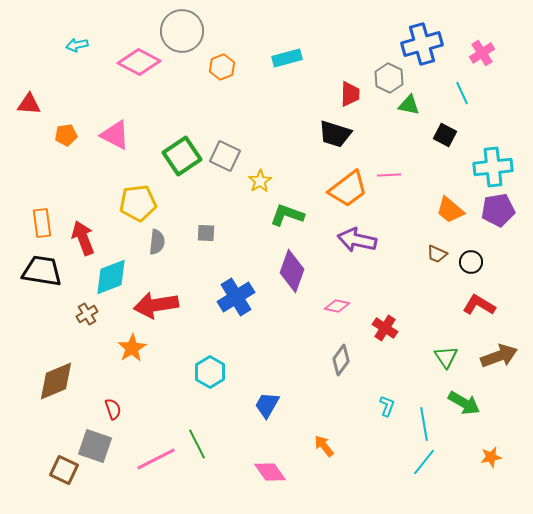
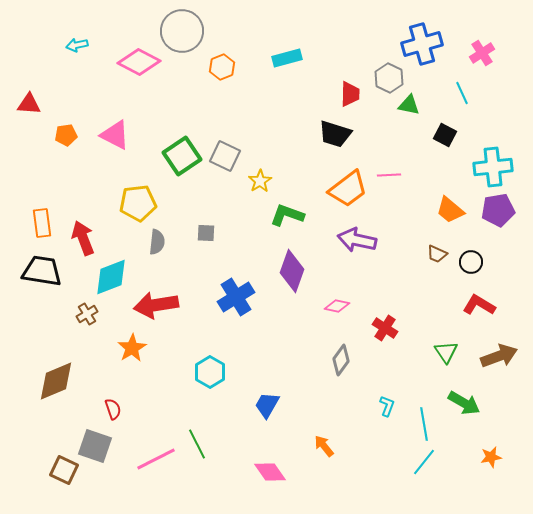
green triangle at (446, 357): moved 5 px up
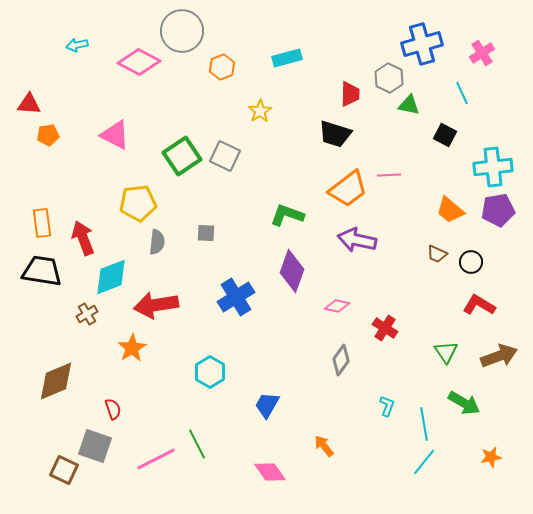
orange pentagon at (66, 135): moved 18 px left
yellow star at (260, 181): moved 70 px up
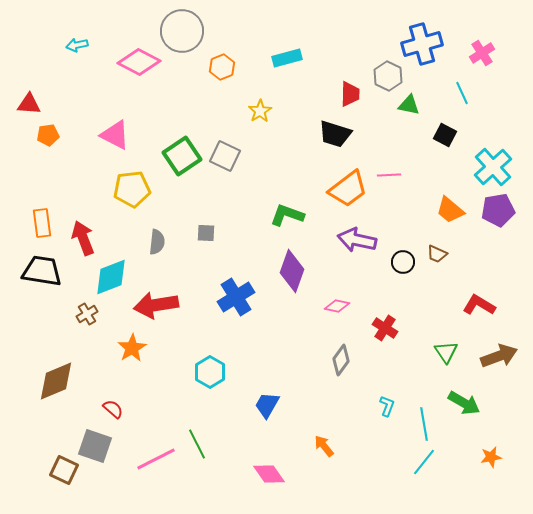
gray hexagon at (389, 78): moved 1 px left, 2 px up
cyan cross at (493, 167): rotated 36 degrees counterclockwise
yellow pentagon at (138, 203): moved 6 px left, 14 px up
black circle at (471, 262): moved 68 px left
red semicircle at (113, 409): rotated 30 degrees counterclockwise
pink diamond at (270, 472): moved 1 px left, 2 px down
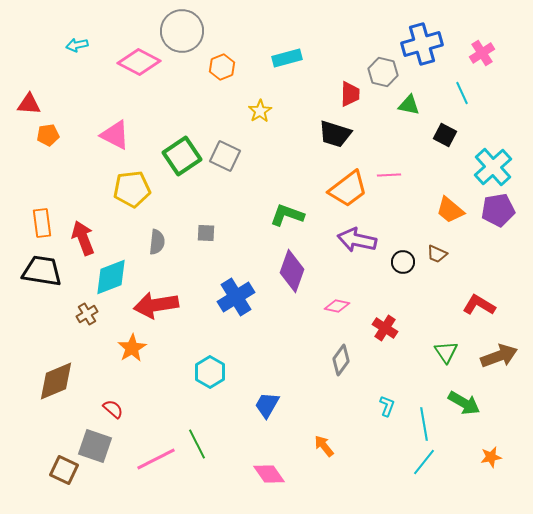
gray hexagon at (388, 76): moved 5 px left, 4 px up; rotated 12 degrees counterclockwise
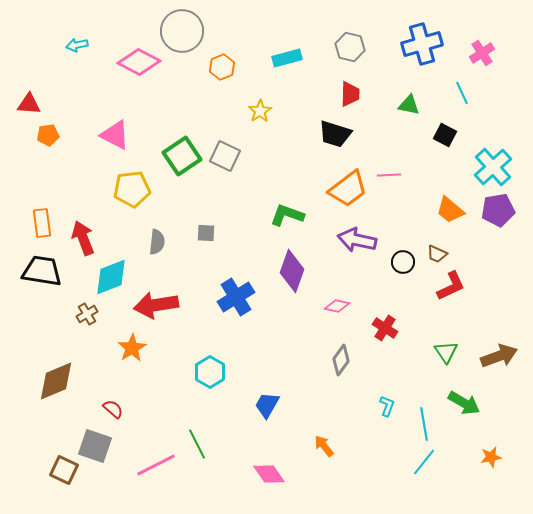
gray hexagon at (383, 72): moved 33 px left, 25 px up
red L-shape at (479, 305): moved 28 px left, 19 px up; rotated 124 degrees clockwise
pink line at (156, 459): moved 6 px down
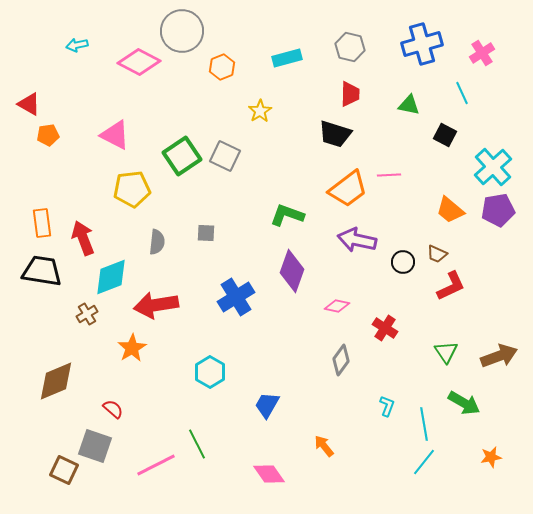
red triangle at (29, 104): rotated 25 degrees clockwise
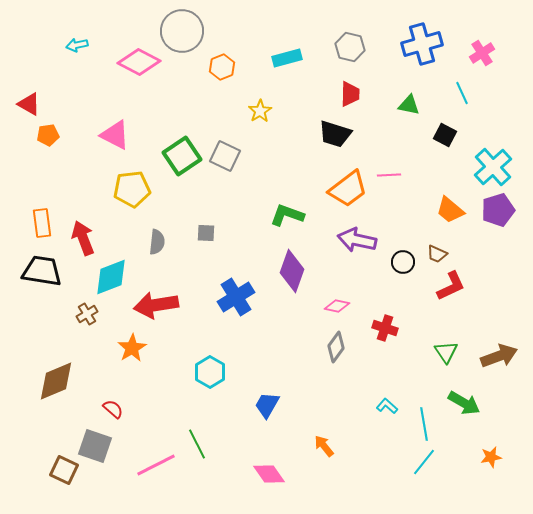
purple pentagon at (498, 210): rotated 8 degrees counterclockwise
red cross at (385, 328): rotated 15 degrees counterclockwise
gray diamond at (341, 360): moved 5 px left, 13 px up
cyan L-shape at (387, 406): rotated 70 degrees counterclockwise
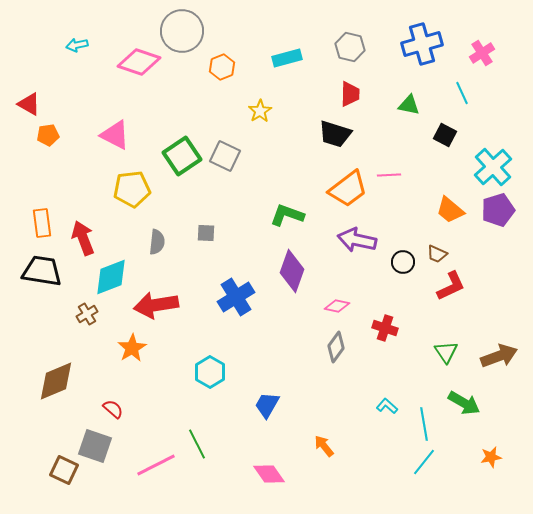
pink diamond at (139, 62): rotated 9 degrees counterclockwise
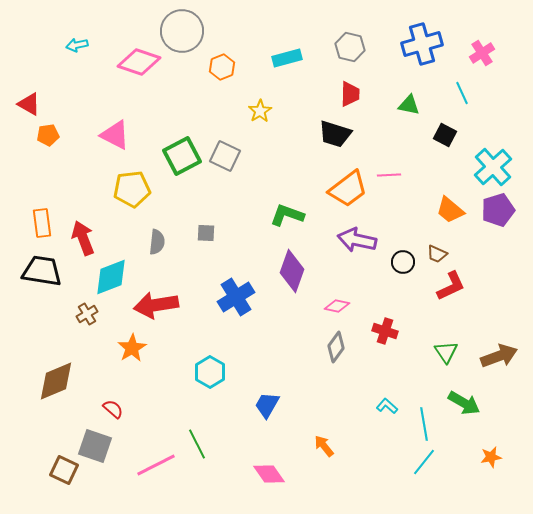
green square at (182, 156): rotated 6 degrees clockwise
red cross at (385, 328): moved 3 px down
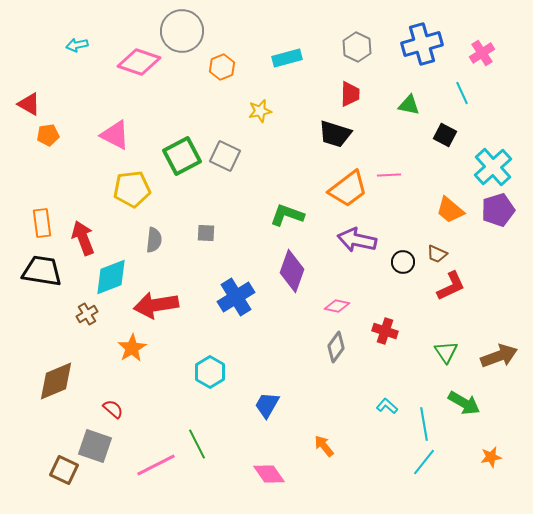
gray hexagon at (350, 47): moved 7 px right; rotated 12 degrees clockwise
yellow star at (260, 111): rotated 20 degrees clockwise
gray semicircle at (157, 242): moved 3 px left, 2 px up
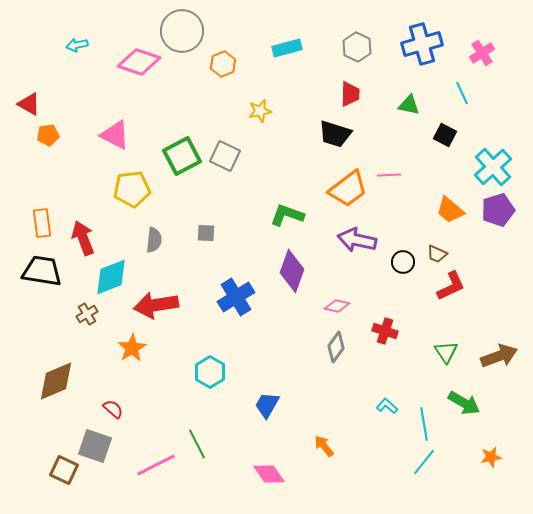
cyan rectangle at (287, 58): moved 10 px up
orange hexagon at (222, 67): moved 1 px right, 3 px up
